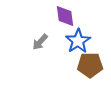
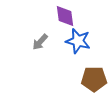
blue star: rotated 25 degrees counterclockwise
brown pentagon: moved 4 px right, 14 px down
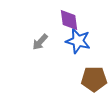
purple diamond: moved 4 px right, 4 px down
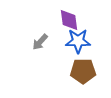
blue star: rotated 15 degrees counterclockwise
brown pentagon: moved 11 px left, 8 px up
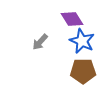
purple diamond: moved 3 px right, 1 px up; rotated 25 degrees counterclockwise
blue star: moved 4 px right; rotated 25 degrees clockwise
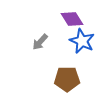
brown pentagon: moved 16 px left, 8 px down
